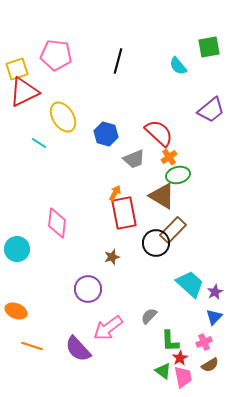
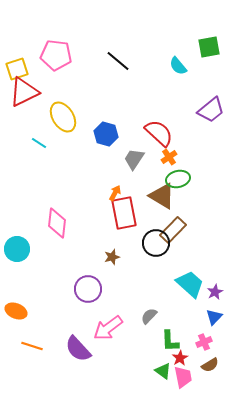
black line: rotated 65 degrees counterclockwise
gray trapezoid: rotated 145 degrees clockwise
green ellipse: moved 4 px down
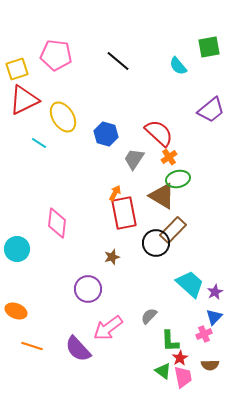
red triangle: moved 8 px down
pink cross: moved 8 px up
brown semicircle: rotated 30 degrees clockwise
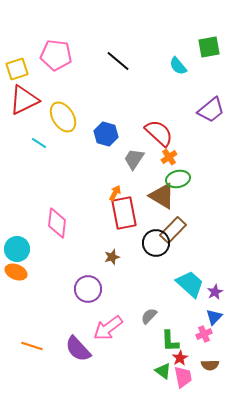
orange ellipse: moved 39 px up
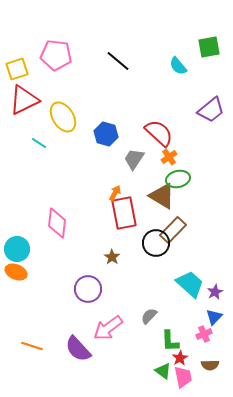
brown star: rotated 21 degrees counterclockwise
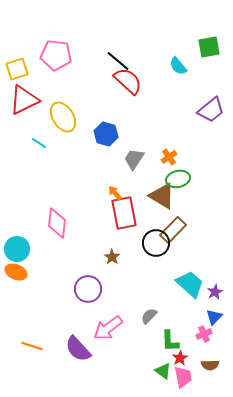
red semicircle: moved 31 px left, 52 px up
orange arrow: rotated 70 degrees counterclockwise
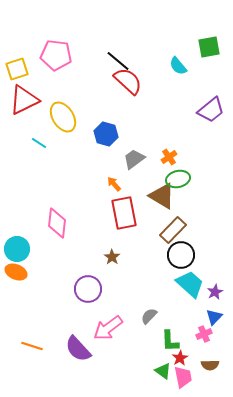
gray trapezoid: rotated 20 degrees clockwise
orange arrow: moved 1 px left, 9 px up
black circle: moved 25 px right, 12 px down
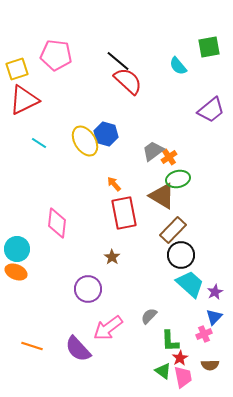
yellow ellipse: moved 22 px right, 24 px down
gray trapezoid: moved 19 px right, 8 px up
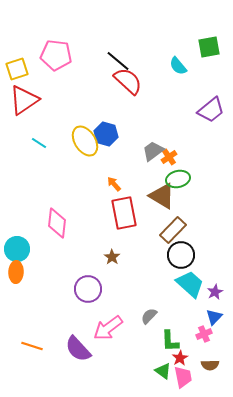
red triangle: rotated 8 degrees counterclockwise
orange ellipse: rotated 70 degrees clockwise
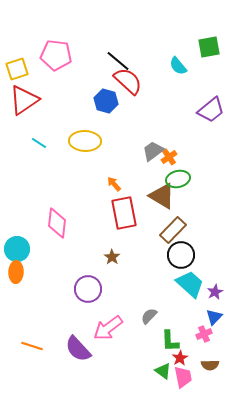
blue hexagon: moved 33 px up
yellow ellipse: rotated 56 degrees counterclockwise
